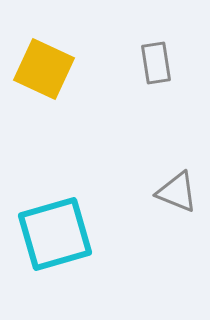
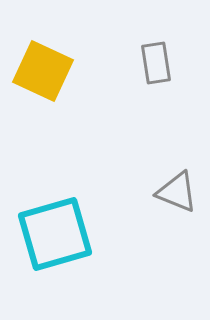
yellow square: moved 1 px left, 2 px down
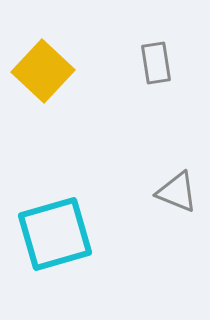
yellow square: rotated 18 degrees clockwise
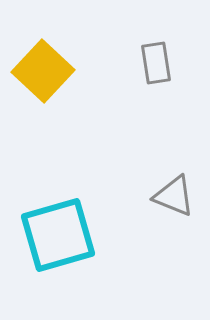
gray triangle: moved 3 px left, 4 px down
cyan square: moved 3 px right, 1 px down
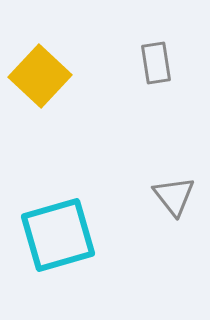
yellow square: moved 3 px left, 5 px down
gray triangle: rotated 30 degrees clockwise
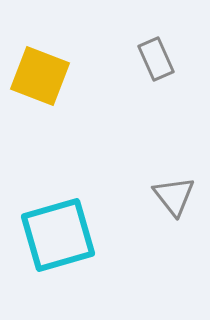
gray rectangle: moved 4 px up; rotated 15 degrees counterclockwise
yellow square: rotated 22 degrees counterclockwise
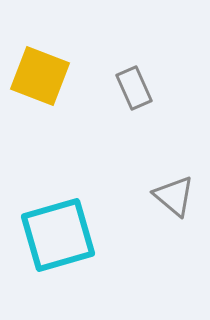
gray rectangle: moved 22 px left, 29 px down
gray triangle: rotated 12 degrees counterclockwise
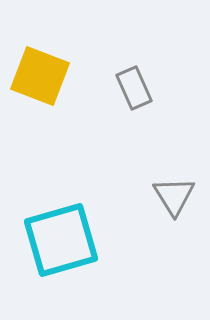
gray triangle: rotated 18 degrees clockwise
cyan square: moved 3 px right, 5 px down
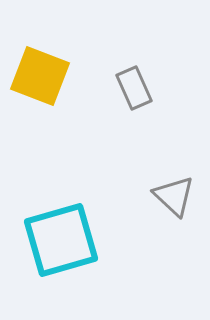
gray triangle: rotated 15 degrees counterclockwise
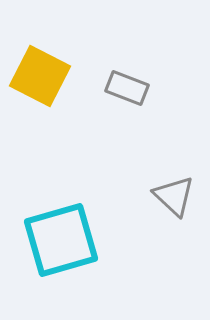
yellow square: rotated 6 degrees clockwise
gray rectangle: moved 7 px left; rotated 45 degrees counterclockwise
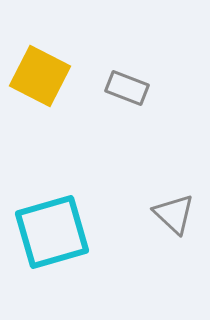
gray triangle: moved 18 px down
cyan square: moved 9 px left, 8 px up
